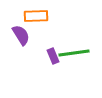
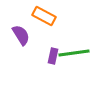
orange rectangle: moved 8 px right; rotated 30 degrees clockwise
purple rectangle: rotated 35 degrees clockwise
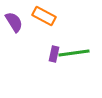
purple semicircle: moved 7 px left, 13 px up
purple rectangle: moved 1 px right, 2 px up
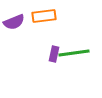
orange rectangle: rotated 35 degrees counterclockwise
purple semicircle: rotated 100 degrees clockwise
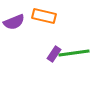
orange rectangle: rotated 20 degrees clockwise
purple rectangle: rotated 21 degrees clockwise
